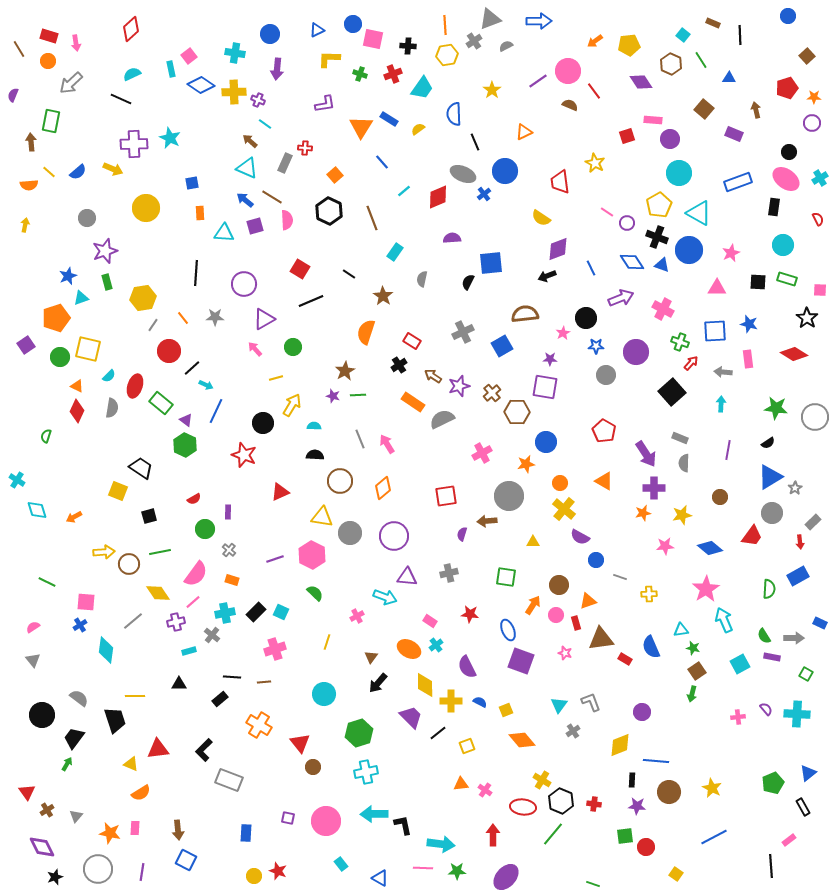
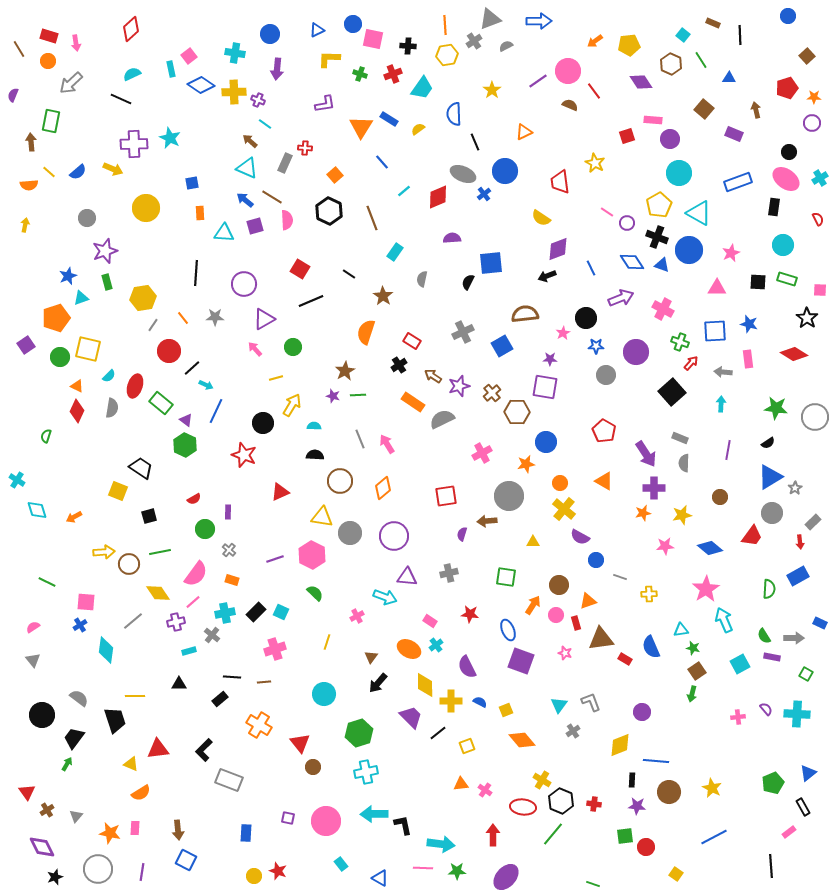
pink rectangle at (789, 840): moved 8 px up
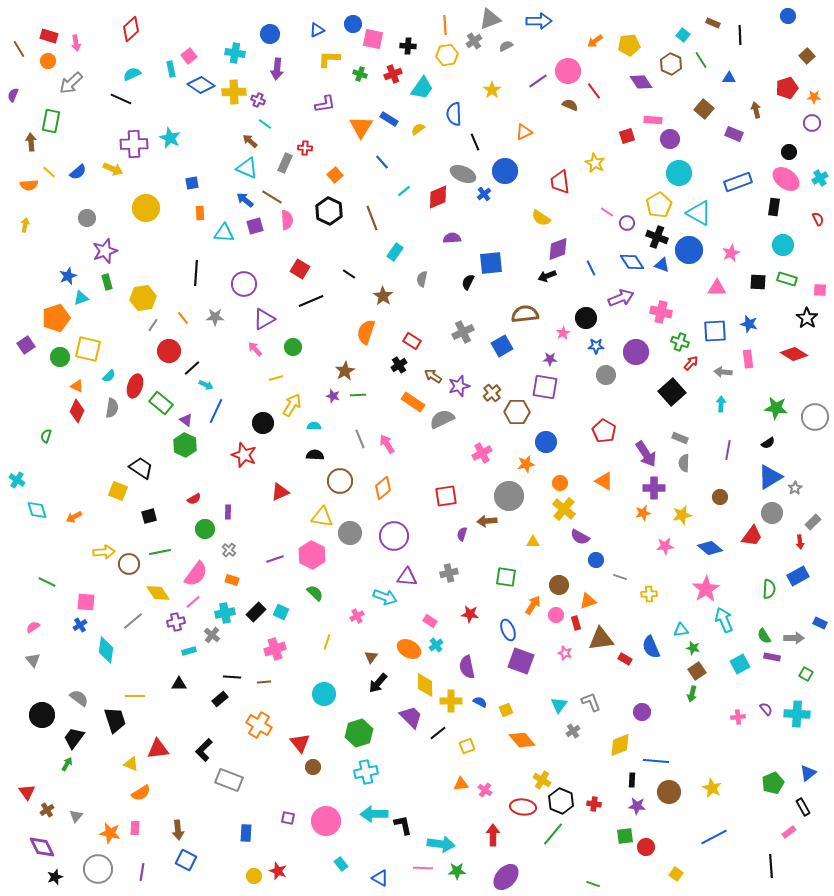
pink cross at (663, 309): moved 2 px left, 3 px down; rotated 15 degrees counterclockwise
purple semicircle at (467, 667): rotated 15 degrees clockwise
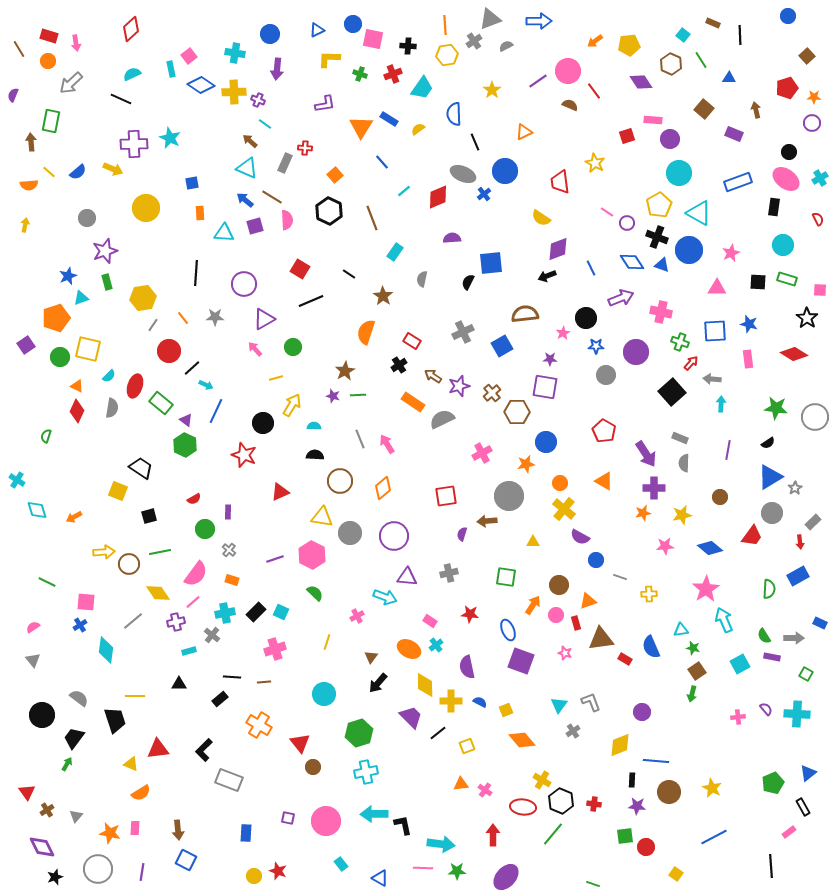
gray arrow at (723, 372): moved 11 px left, 7 px down
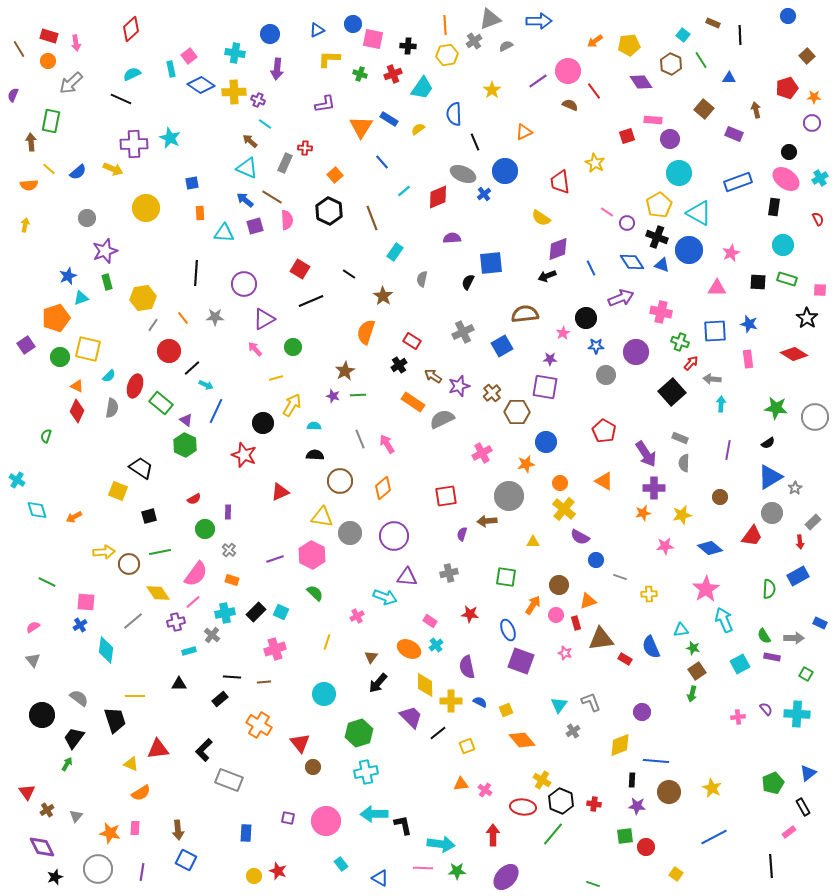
yellow line at (49, 172): moved 3 px up
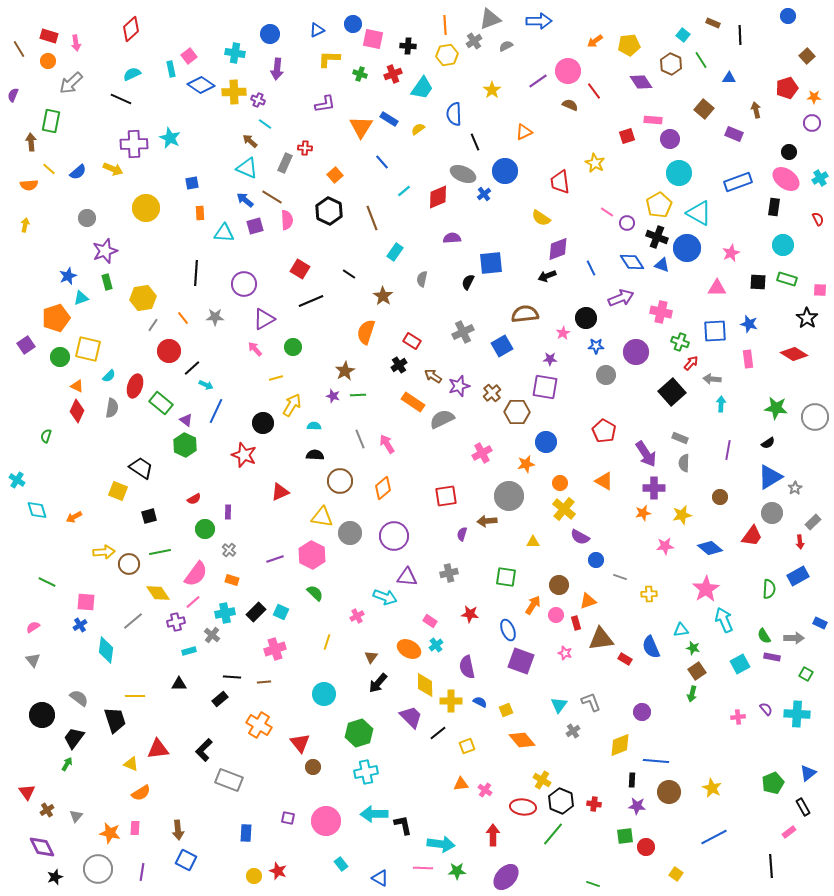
blue circle at (689, 250): moved 2 px left, 2 px up
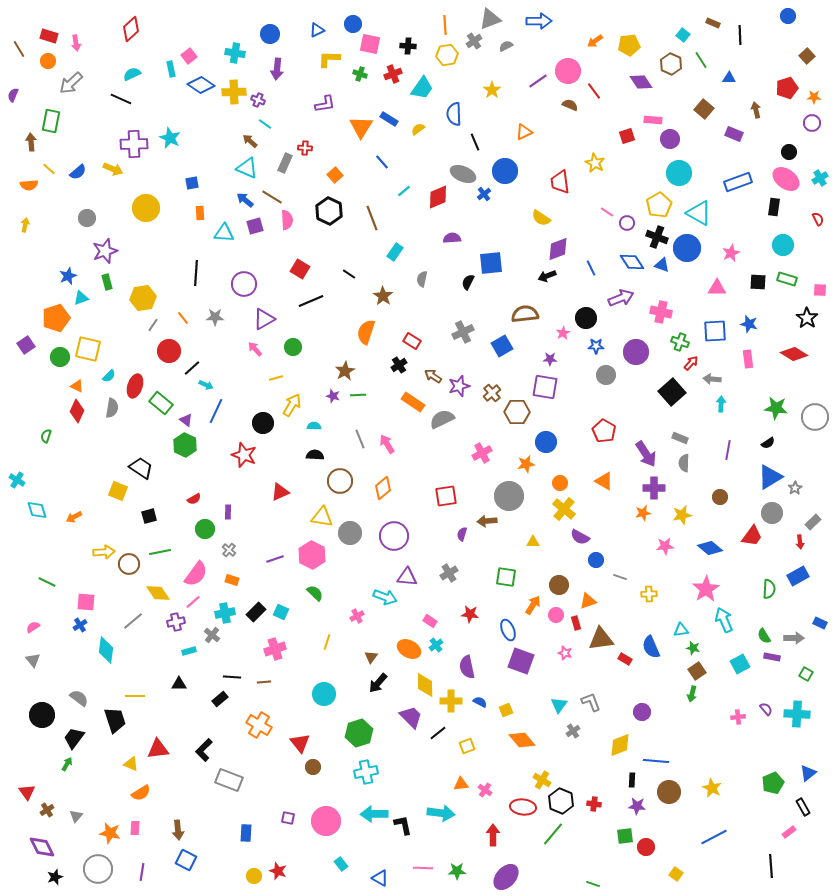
pink square at (373, 39): moved 3 px left, 5 px down
gray cross at (449, 573): rotated 18 degrees counterclockwise
cyan arrow at (441, 844): moved 31 px up
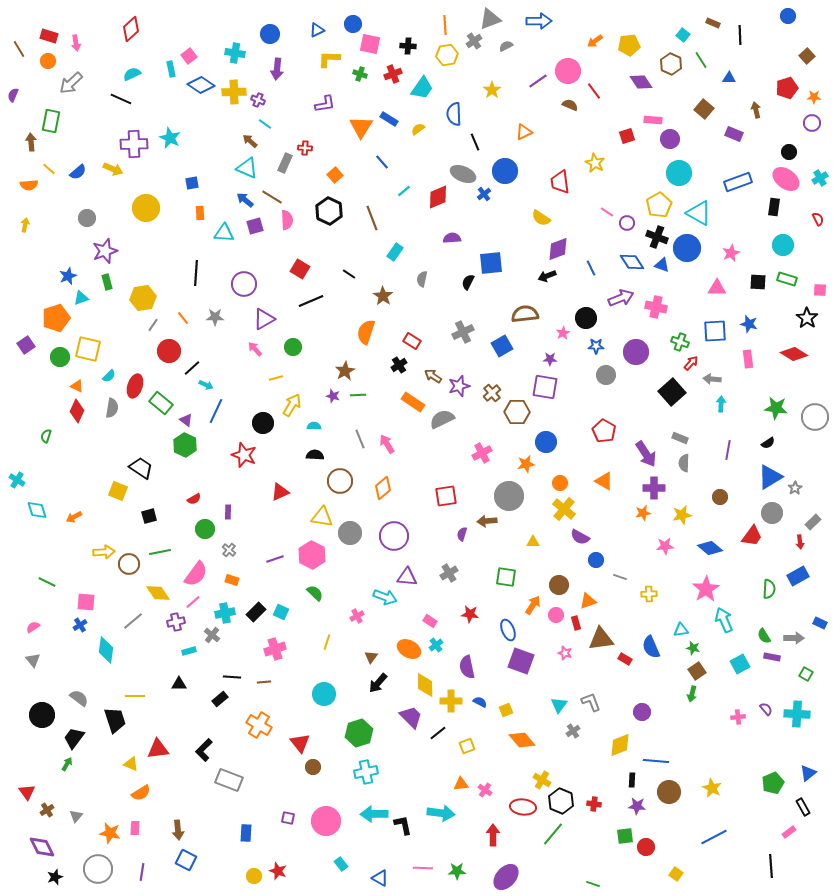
pink cross at (661, 312): moved 5 px left, 5 px up
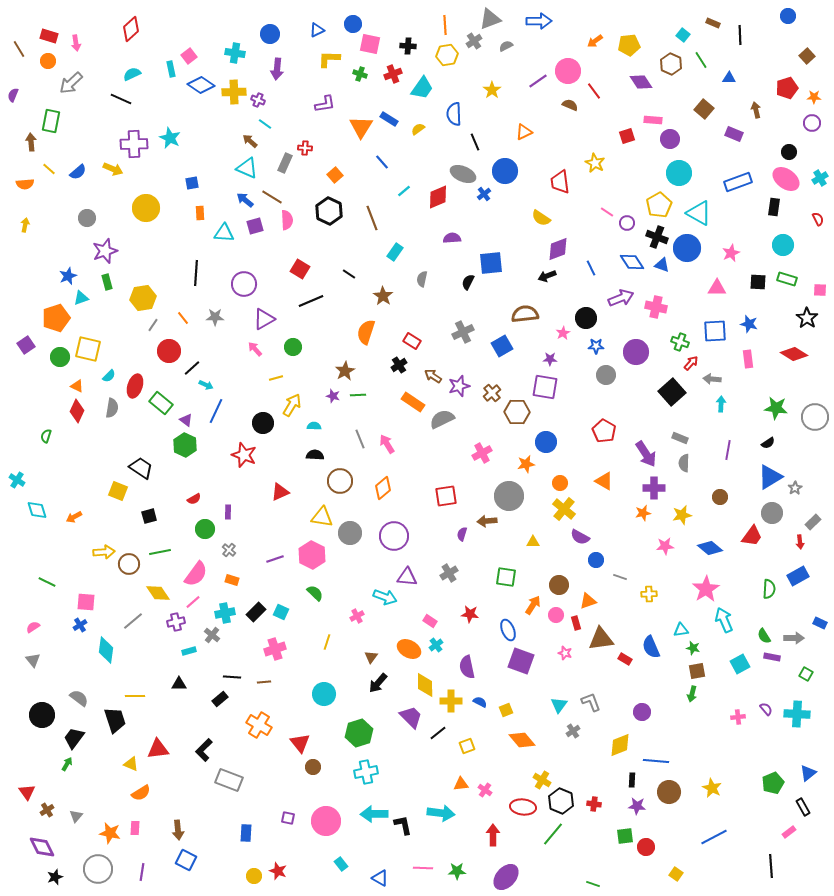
orange semicircle at (29, 185): moved 4 px left, 1 px up
brown square at (697, 671): rotated 24 degrees clockwise
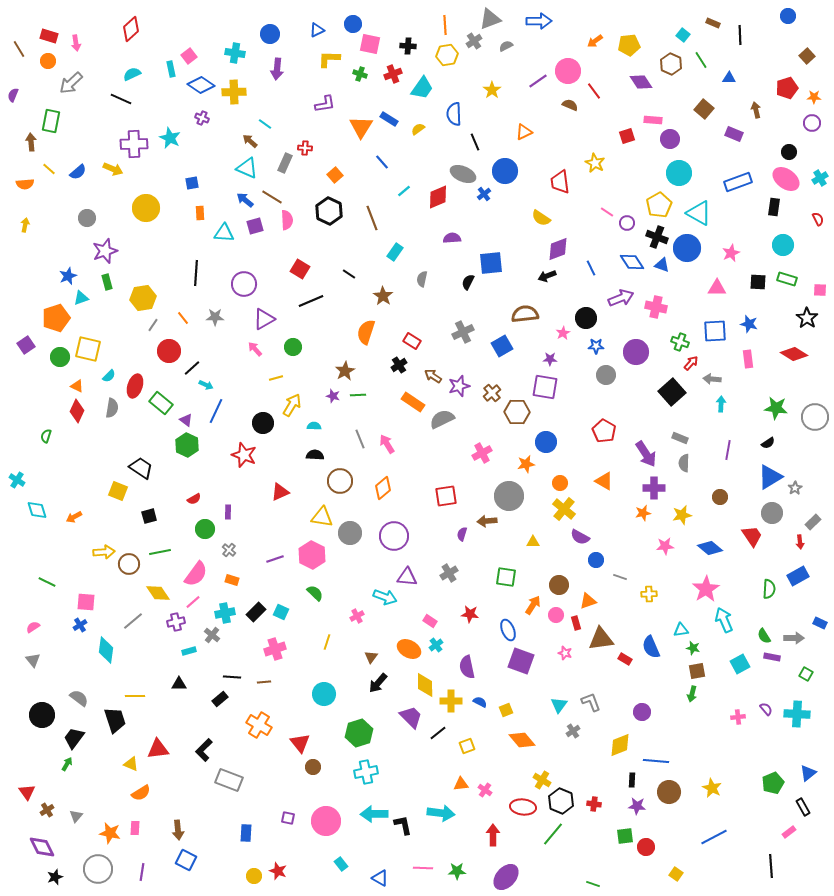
purple cross at (258, 100): moved 56 px left, 18 px down
green hexagon at (185, 445): moved 2 px right
red trapezoid at (752, 536): rotated 70 degrees counterclockwise
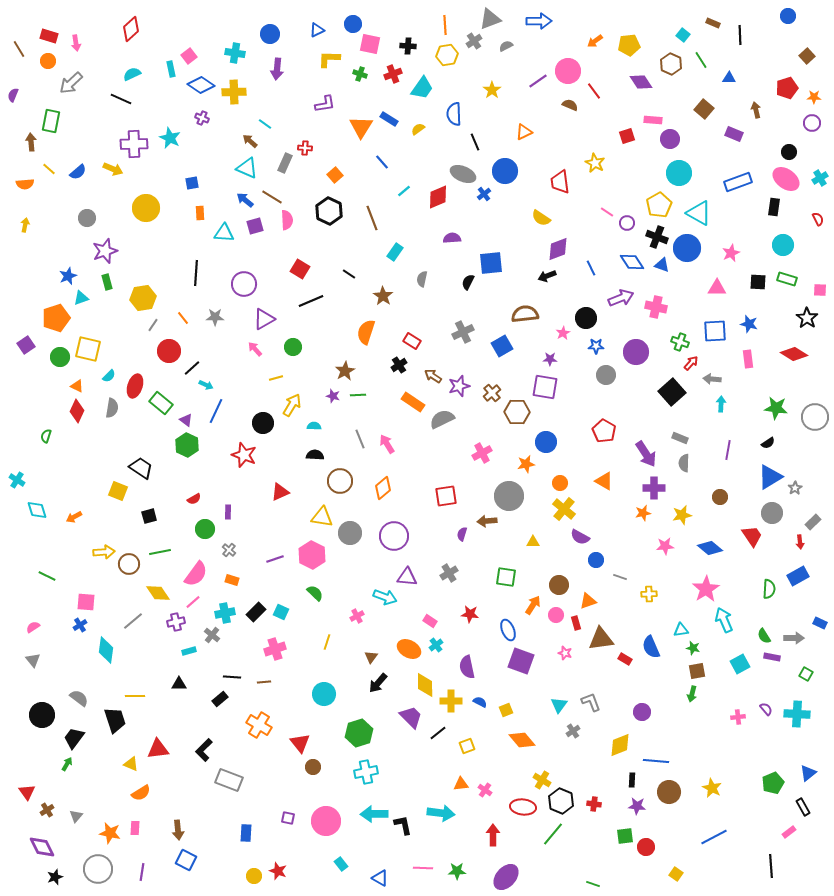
green line at (47, 582): moved 6 px up
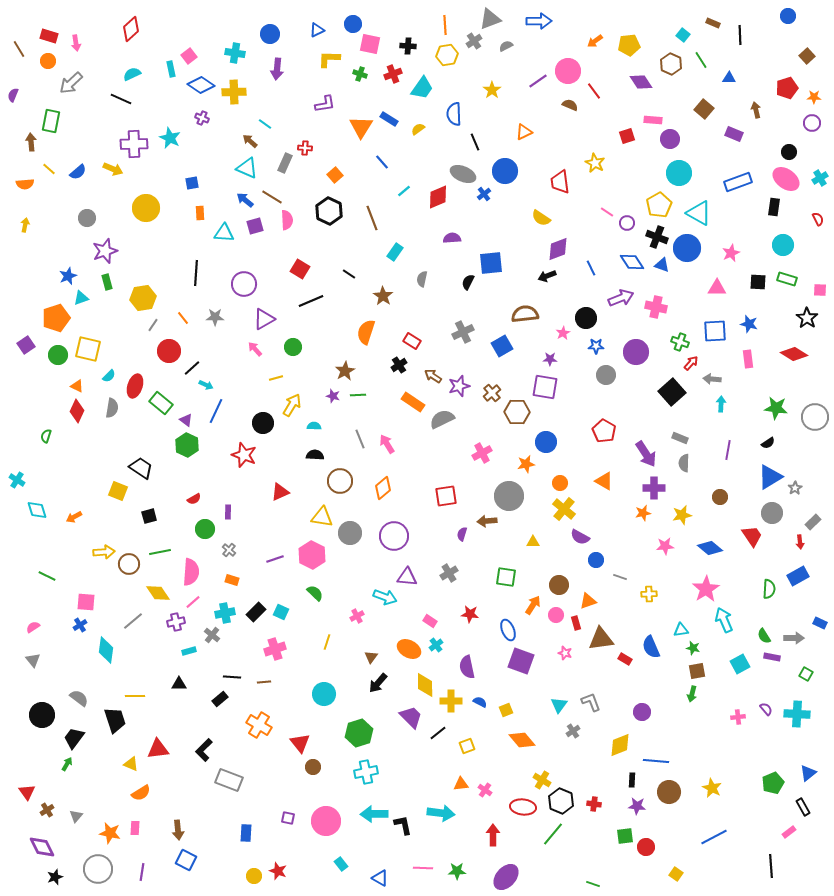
green circle at (60, 357): moved 2 px left, 2 px up
pink semicircle at (196, 574): moved 5 px left, 2 px up; rotated 32 degrees counterclockwise
